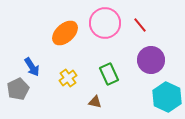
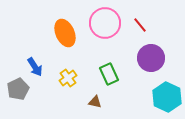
orange ellipse: rotated 72 degrees counterclockwise
purple circle: moved 2 px up
blue arrow: moved 3 px right
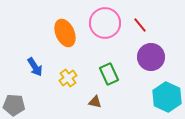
purple circle: moved 1 px up
gray pentagon: moved 4 px left, 16 px down; rotated 30 degrees clockwise
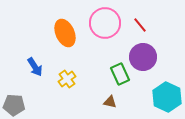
purple circle: moved 8 px left
green rectangle: moved 11 px right
yellow cross: moved 1 px left, 1 px down
brown triangle: moved 15 px right
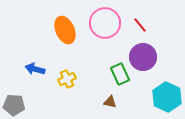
orange ellipse: moved 3 px up
blue arrow: moved 2 px down; rotated 138 degrees clockwise
yellow cross: rotated 12 degrees clockwise
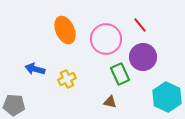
pink circle: moved 1 px right, 16 px down
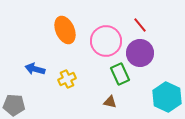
pink circle: moved 2 px down
purple circle: moved 3 px left, 4 px up
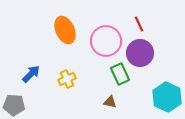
red line: moved 1 px left, 1 px up; rotated 14 degrees clockwise
blue arrow: moved 4 px left, 5 px down; rotated 120 degrees clockwise
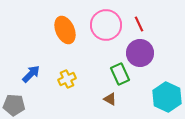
pink circle: moved 16 px up
brown triangle: moved 3 px up; rotated 16 degrees clockwise
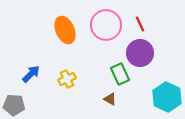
red line: moved 1 px right
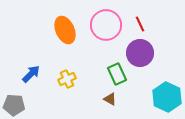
green rectangle: moved 3 px left
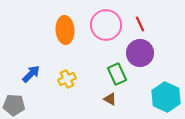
orange ellipse: rotated 20 degrees clockwise
cyan hexagon: moved 1 px left
